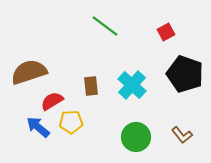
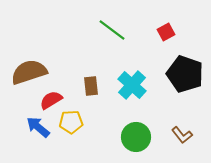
green line: moved 7 px right, 4 px down
red semicircle: moved 1 px left, 1 px up
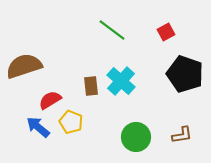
brown semicircle: moved 5 px left, 6 px up
cyan cross: moved 11 px left, 4 px up
red semicircle: moved 1 px left
yellow pentagon: rotated 25 degrees clockwise
brown L-shape: rotated 60 degrees counterclockwise
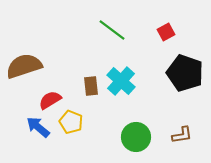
black pentagon: moved 1 px up
